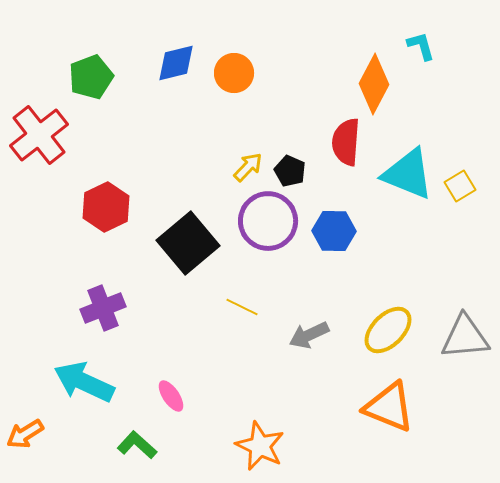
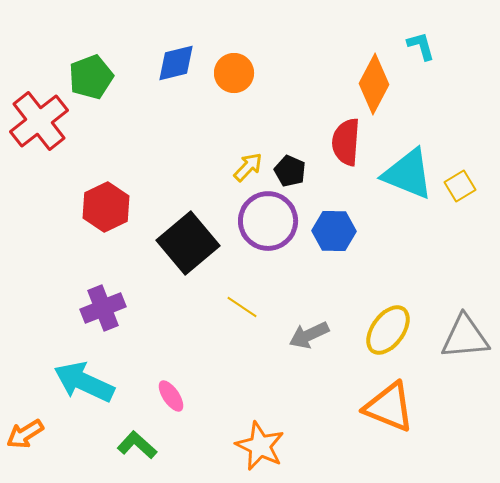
red cross: moved 14 px up
yellow line: rotated 8 degrees clockwise
yellow ellipse: rotated 9 degrees counterclockwise
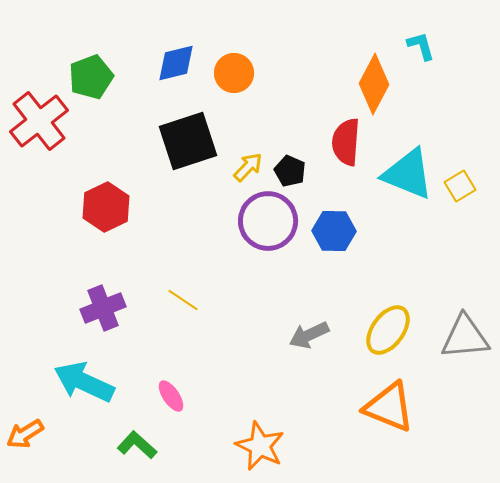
black square: moved 102 px up; rotated 22 degrees clockwise
yellow line: moved 59 px left, 7 px up
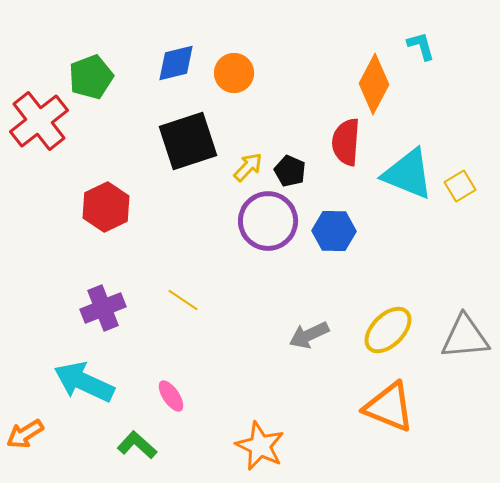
yellow ellipse: rotated 9 degrees clockwise
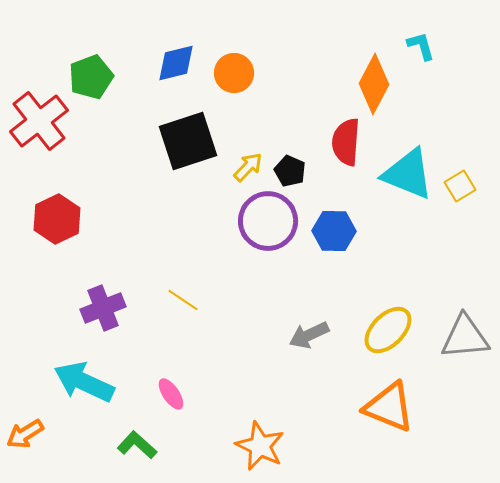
red hexagon: moved 49 px left, 12 px down
pink ellipse: moved 2 px up
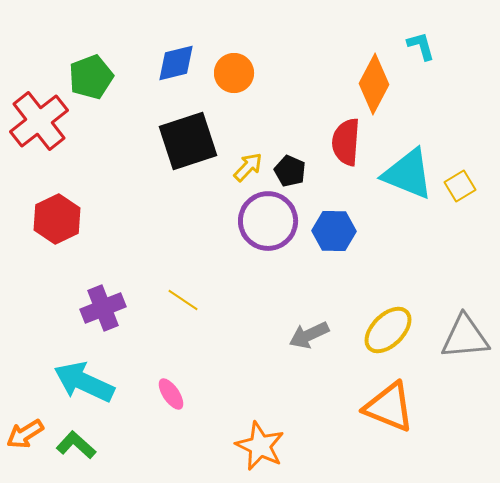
green L-shape: moved 61 px left
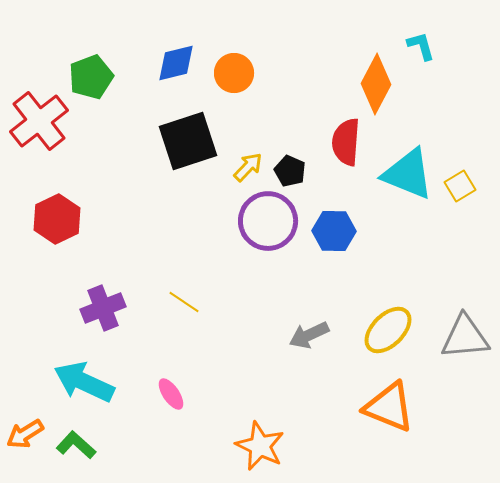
orange diamond: moved 2 px right
yellow line: moved 1 px right, 2 px down
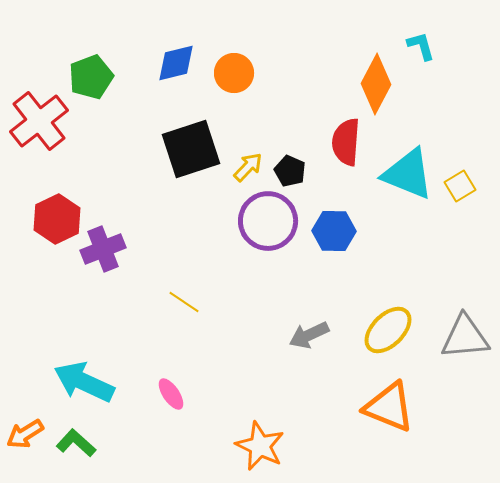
black square: moved 3 px right, 8 px down
purple cross: moved 59 px up
green L-shape: moved 2 px up
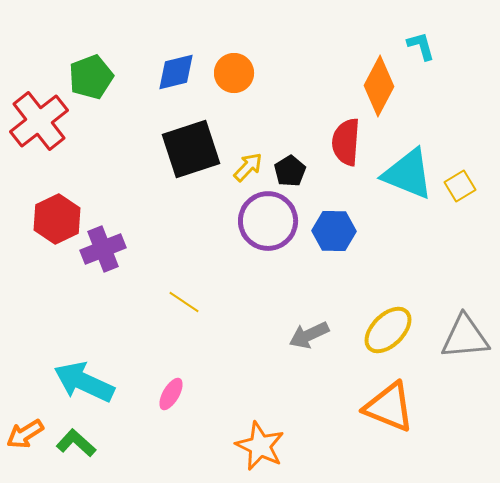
blue diamond: moved 9 px down
orange diamond: moved 3 px right, 2 px down
black pentagon: rotated 16 degrees clockwise
pink ellipse: rotated 64 degrees clockwise
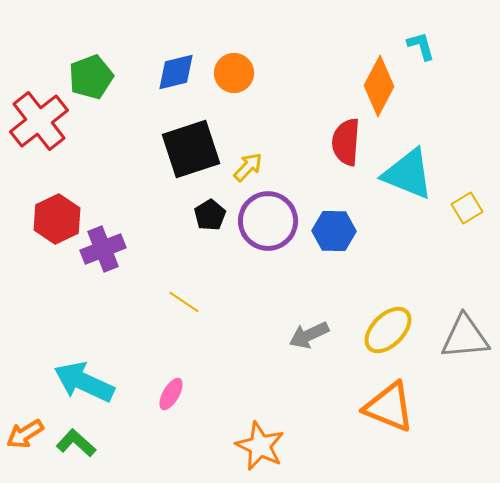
black pentagon: moved 80 px left, 44 px down
yellow square: moved 7 px right, 22 px down
